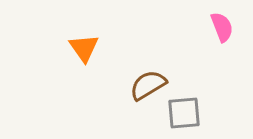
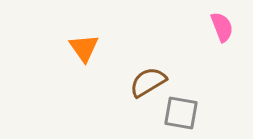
brown semicircle: moved 3 px up
gray square: moved 3 px left; rotated 15 degrees clockwise
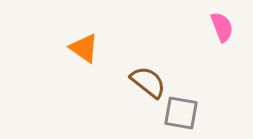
orange triangle: rotated 20 degrees counterclockwise
brown semicircle: rotated 69 degrees clockwise
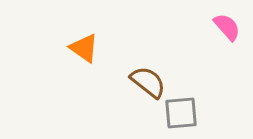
pink semicircle: moved 5 px right; rotated 20 degrees counterclockwise
gray square: rotated 15 degrees counterclockwise
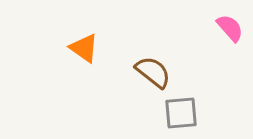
pink semicircle: moved 3 px right, 1 px down
brown semicircle: moved 5 px right, 10 px up
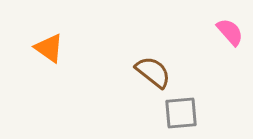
pink semicircle: moved 4 px down
orange triangle: moved 35 px left
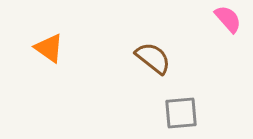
pink semicircle: moved 2 px left, 13 px up
brown semicircle: moved 14 px up
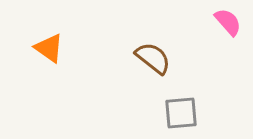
pink semicircle: moved 3 px down
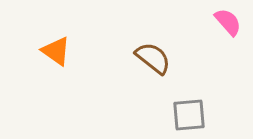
orange triangle: moved 7 px right, 3 px down
gray square: moved 8 px right, 2 px down
